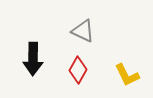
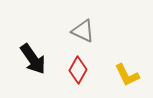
black arrow: rotated 36 degrees counterclockwise
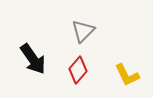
gray triangle: rotated 50 degrees clockwise
red diamond: rotated 12 degrees clockwise
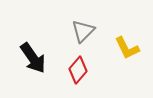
black arrow: moved 1 px up
yellow L-shape: moved 27 px up
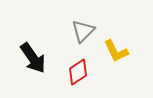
yellow L-shape: moved 11 px left, 3 px down
red diamond: moved 2 px down; rotated 16 degrees clockwise
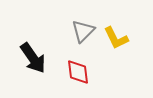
yellow L-shape: moved 13 px up
red diamond: rotated 64 degrees counterclockwise
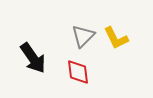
gray triangle: moved 5 px down
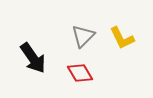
yellow L-shape: moved 6 px right
red diamond: moved 2 px right, 1 px down; rotated 24 degrees counterclockwise
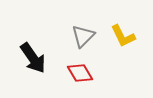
yellow L-shape: moved 1 px right, 2 px up
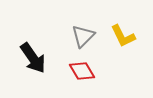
red diamond: moved 2 px right, 2 px up
